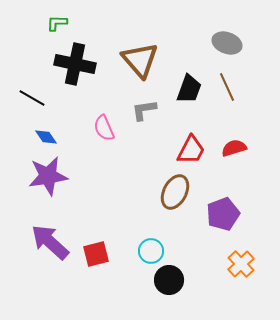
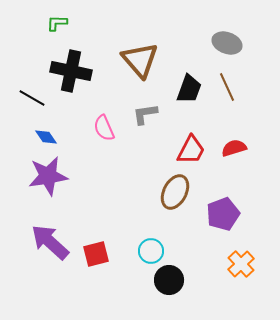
black cross: moved 4 px left, 7 px down
gray L-shape: moved 1 px right, 4 px down
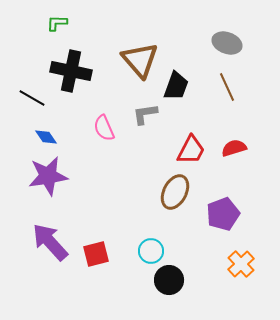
black trapezoid: moved 13 px left, 3 px up
purple arrow: rotated 6 degrees clockwise
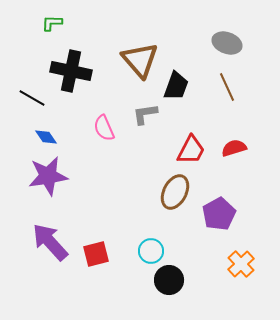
green L-shape: moved 5 px left
purple pentagon: moved 4 px left; rotated 8 degrees counterclockwise
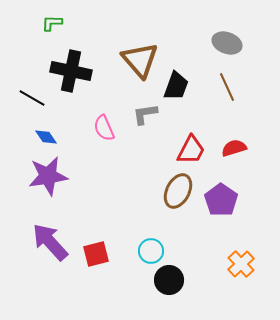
brown ellipse: moved 3 px right, 1 px up
purple pentagon: moved 2 px right, 14 px up; rotated 8 degrees counterclockwise
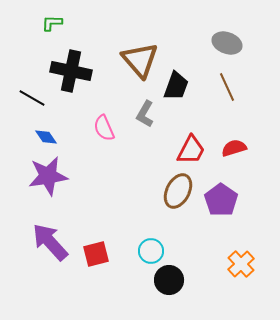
gray L-shape: rotated 52 degrees counterclockwise
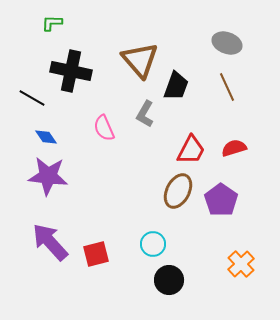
purple star: rotated 15 degrees clockwise
cyan circle: moved 2 px right, 7 px up
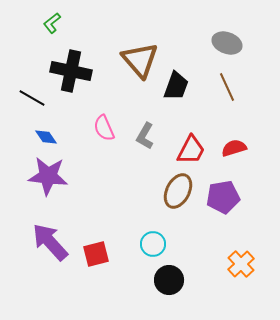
green L-shape: rotated 40 degrees counterclockwise
gray L-shape: moved 22 px down
purple pentagon: moved 2 px right, 3 px up; rotated 28 degrees clockwise
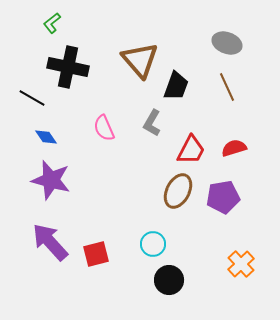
black cross: moved 3 px left, 4 px up
gray L-shape: moved 7 px right, 13 px up
purple star: moved 3 px right, 4 px down; rotated 9 degrees clockwise
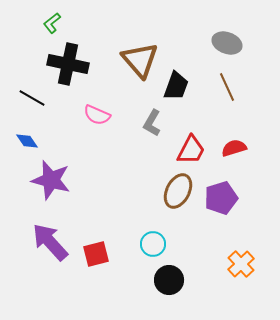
black cross: moved 3 px up
pink semicircle: moved 7 px left, 13 px up; rotated 44 degrees counterclockwise
blue diamond: moved 19 px left, 4 px down
purple pentagon: moved 2 px left, 1 px down; rotated 8 degrees counterclockwise
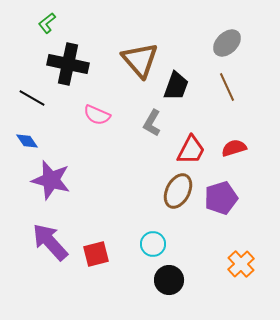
green L-shape: moved 5 px left
gray ellipse: rotated 64 degrees counterclockwise
